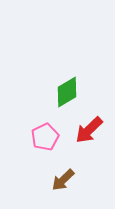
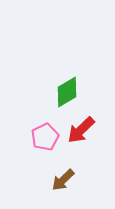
red arrow: moved 8 px left
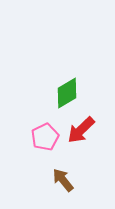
green diamond: moved 1 px down
brown arrow: rotated 95 degrees clockwise
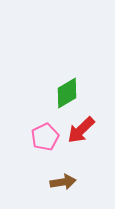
brown arrow: moved 2 px down; rotated 120 degrees clockwise
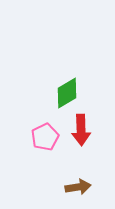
red arrow: rotated 48 degrees counterclockwise
brown arrow: moved 15 px right, 5 px down
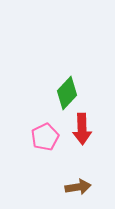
green diamond: rotated 16 degrees counterclockwise
red arrow: moved 1 px right, 1 px up
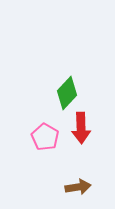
red arrow: moved 1 px left, 1 px up
pink pentagon: rotated 16 degrees counterclockwise
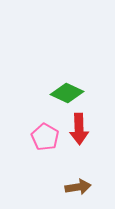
green diamond: rotated 72 degrees clockwise
red arrow: moved 2 px left, 1 px down
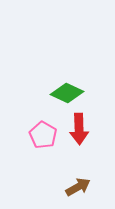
pink pentagon: moved 2 px left, 2 px up
brown arrow: rotated 20 degrees counterclockwise
